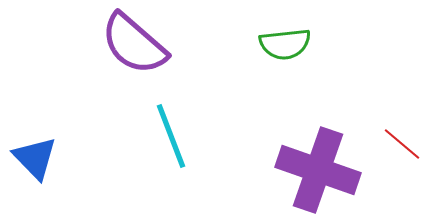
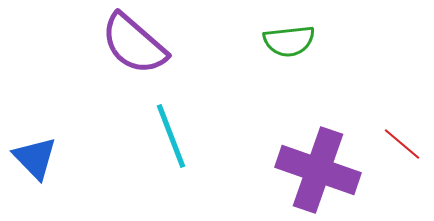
green semicircle: moved 4 px right, 3 px up
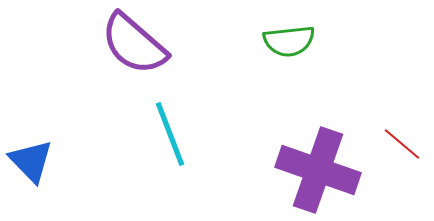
cyan line: moved 1 px left, 2 px up
blue triangle: moved 4 px left, 3 px down
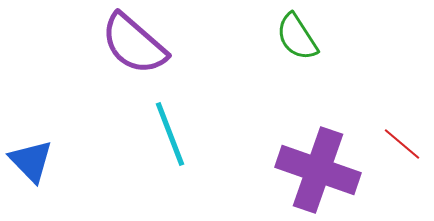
green semicircle: moved 8 px right, 4 px up; rotated 63 degrees clockwise
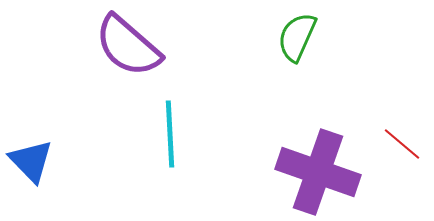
green semicircle: rotated 57 degrees clockwise
purple semicircle: moved 6 px left, 2 px down
cyan line: rotated 18 degrees clockwise
purple cross: moved 2 px down
